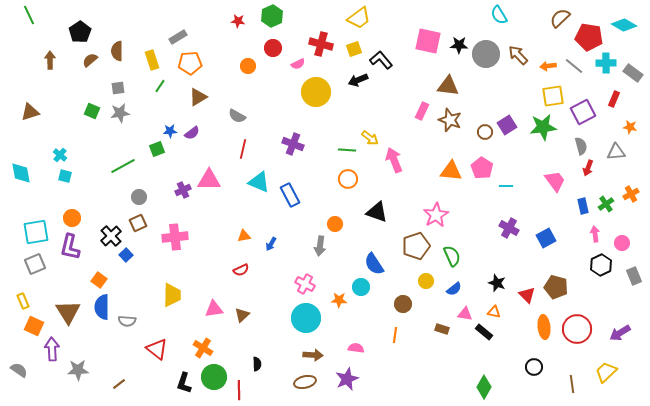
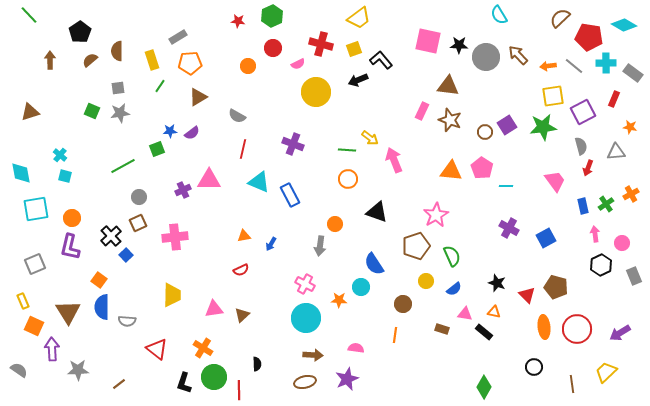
green line at (29, 15): rotated 18 degrees counterclockwise
gray circle at (486, 54): moved 3 px down
cyan square at (36, 232): moved 23 px up
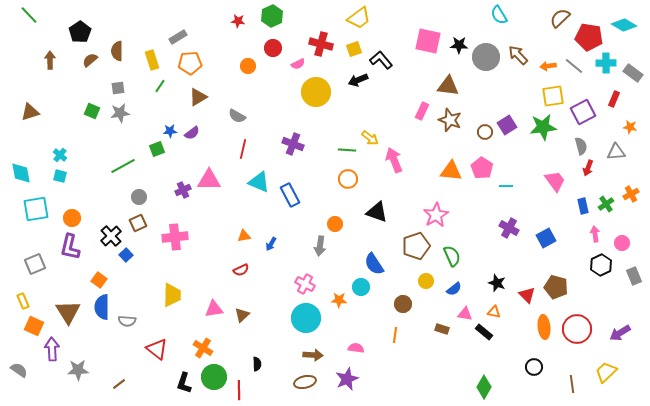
cyan square at (65, 176): moved 5 px left
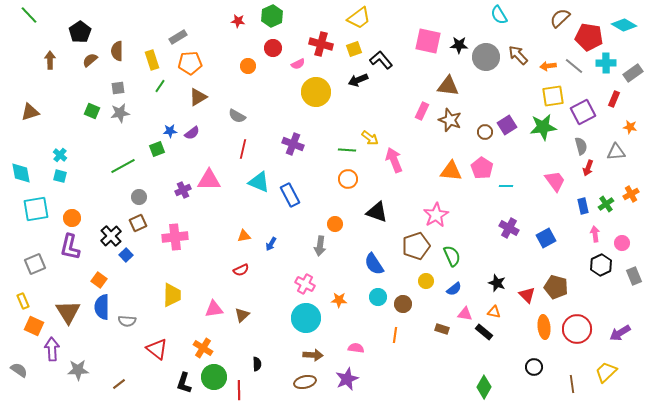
gray rectangle at (633, 73): rotated 72 degrees counterclockwise
cyan circle at (361, 287): moved 17 px right, 10 px down
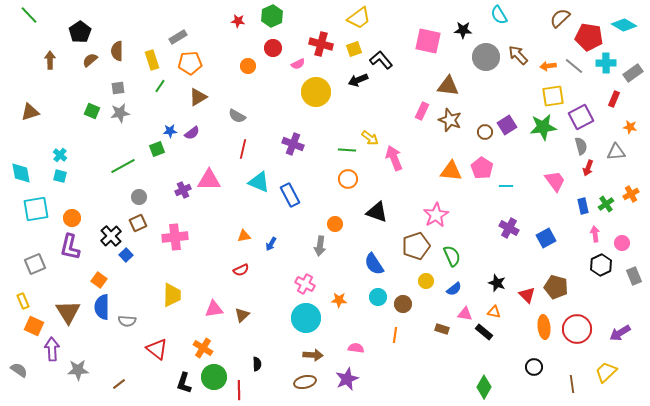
black star at (459, 45): moved 4 px right, 15 px up
purple square at (583, 112): moved 2 px left, 5 px down
pink arrow at (394, 160): moved 2 px up
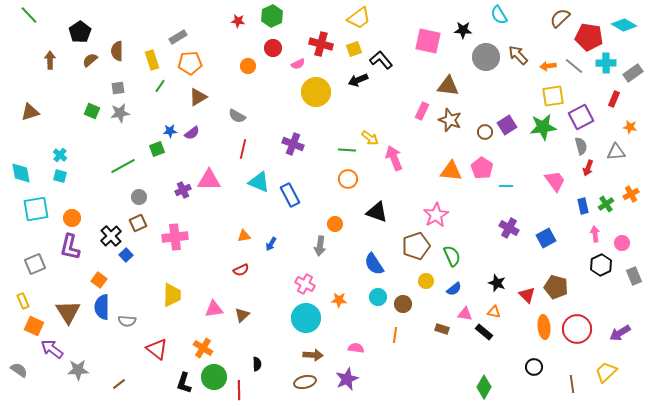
purple arrow at (52, 349): rotated 50 degrees counterclockwise
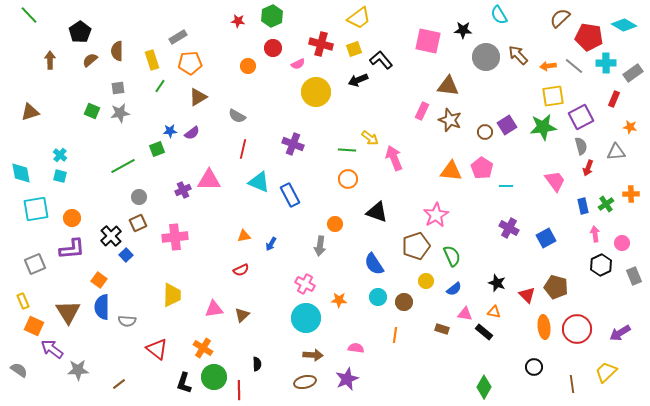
orange cross at (631, 194): rotated 28 degrees clockwise
purple L-shape at (70, 247): moved 2 px right, 2 px down; rotated 108 degrees counterclockwise
brown circle at (403, 304): moved 1 px right, 2 px up
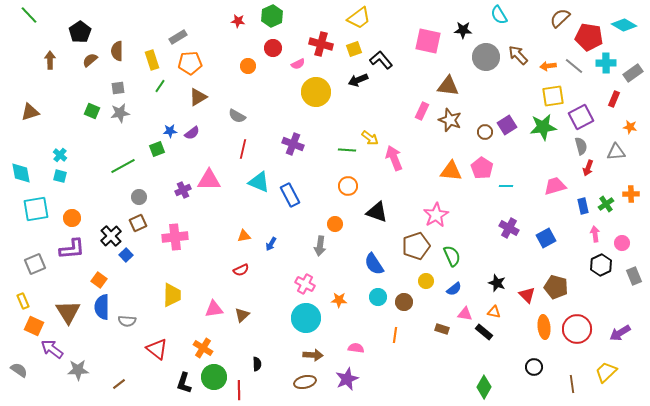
orange circle at (348, 179): moved 7 px down
pink trapezoid at (555, 181): moved 5 px down; rotated 70 degrees counterclockwise
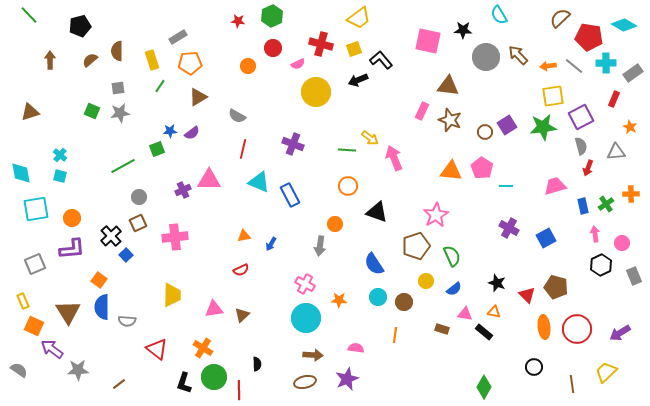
black pentagon at (80, 32): moved 6 px up; rotated 20 degrees clockwise
orange star at (630, 127): rotated 16 degrees clockwise
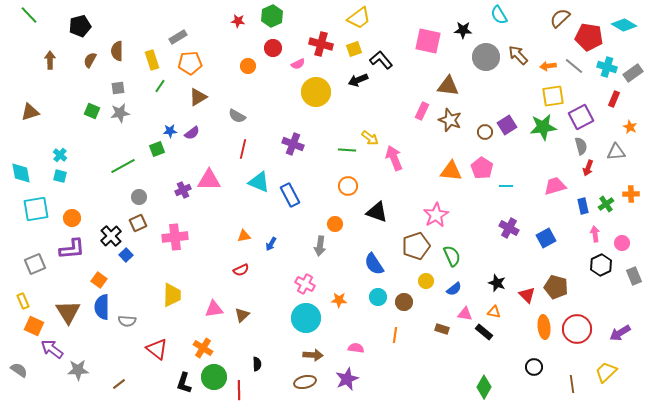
brown semicircle at (90, 60): rotated 21 degrees counterclockwise
cyan cross at (606, 63): moved 1 px right, 4 px down; rotated 18 degrees clockwise
